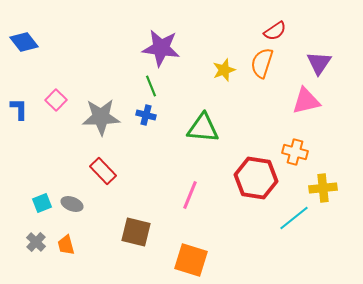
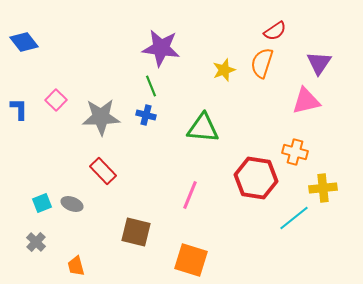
orange trapezoid: moved 10 px right, 21 px down
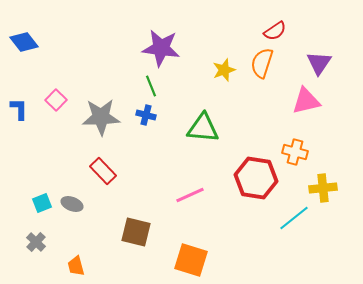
pink line: rotated 44 degrees clockwise
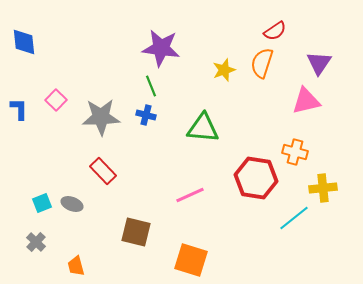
blue diamond: rotated 32 degrees clockwise
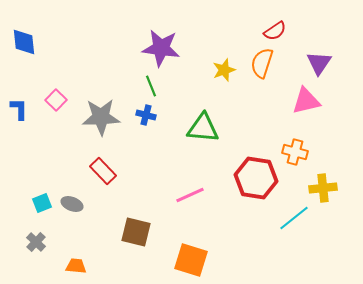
orange trapezoid: rotated 110 degrees clockwise
